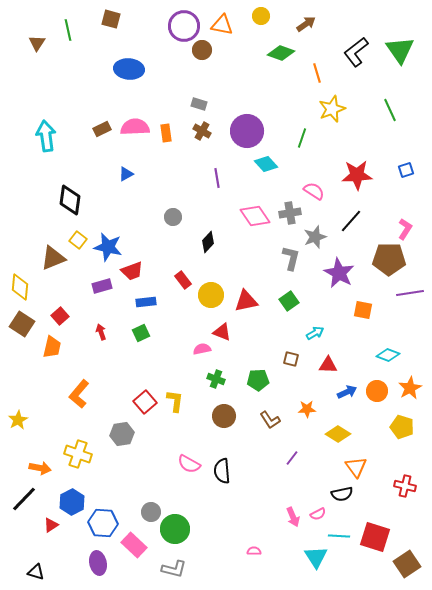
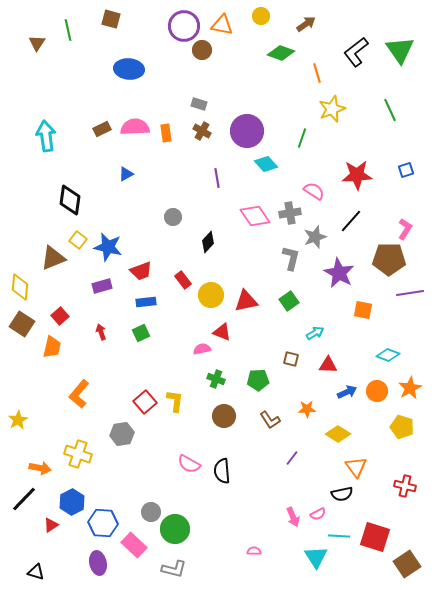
red trapezoid at (132, 271): moved 9 px right
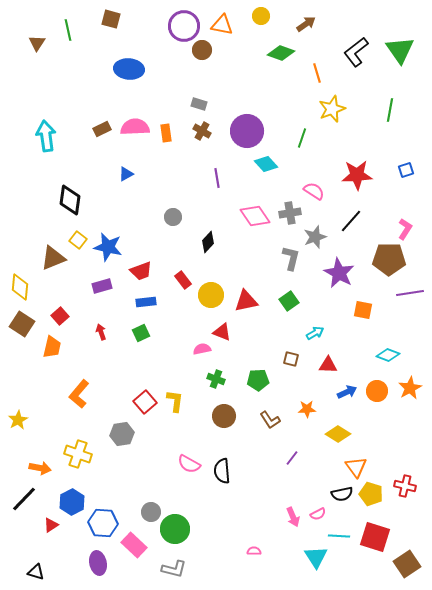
green line at (390, 110): rotated 35 degrees clockwise
yellow pentagon at (402, 427): moved 31 px left, 67 px down
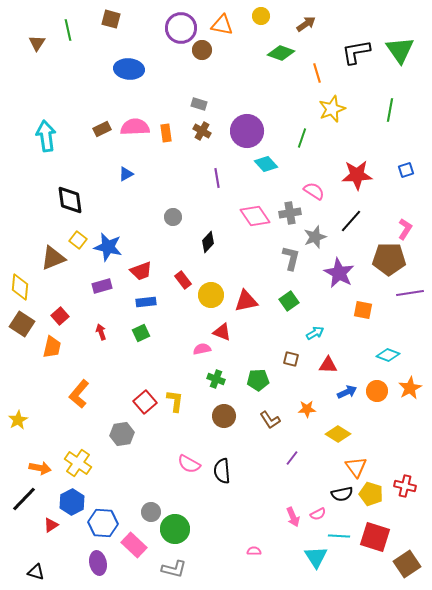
purple circle at (184, 26): moved 3 px left, 2 px down
black L-shape at (356, 52): rotated 28 degrees clockwise
black diamond at (70, 200): rotated 16 degrees counterclockwise
yellow cross at (78, 454): moved 9 px down; rotated 16 degrees clockwise
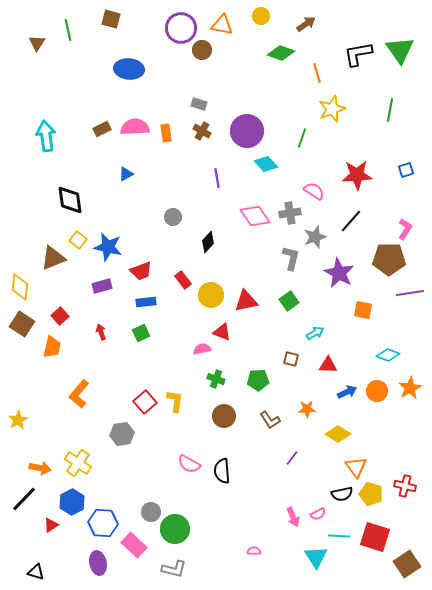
black L-shape at (356, 52): moved 2 px right, 2 px down
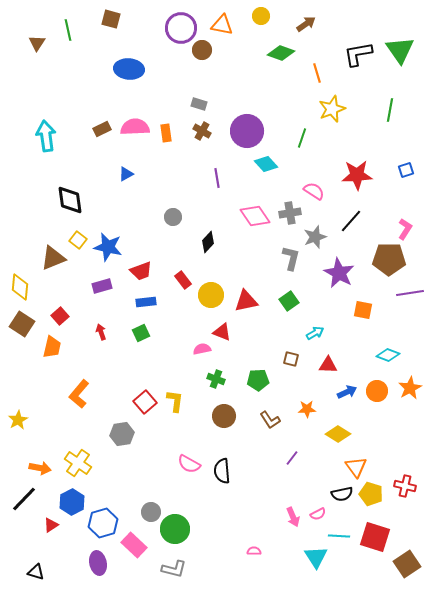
blue hexagon at (103, 523): rotated 20 degrees counterclockwise
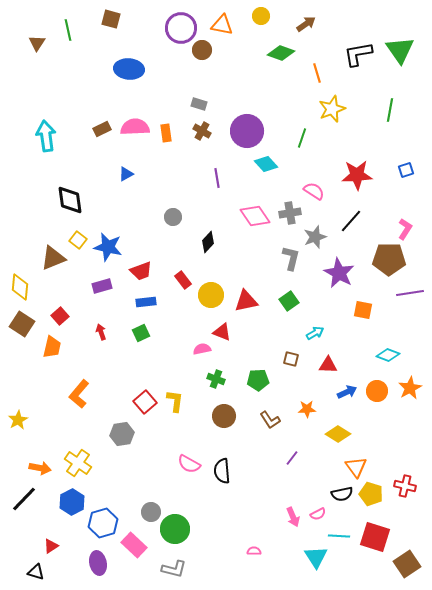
red triangle at (51, 525): moved 21 px down
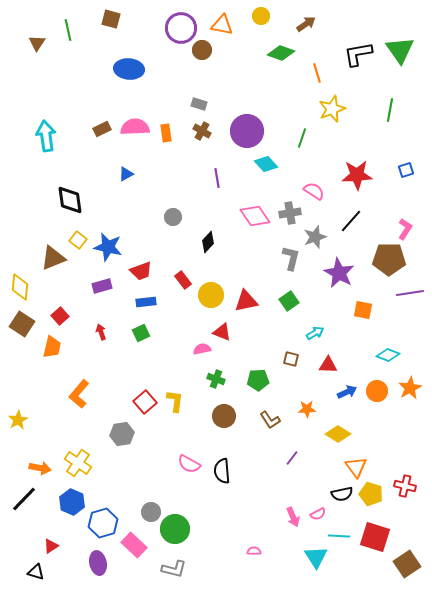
blue hexagon at (72, 502): rotated 10 degrees counterclockwise
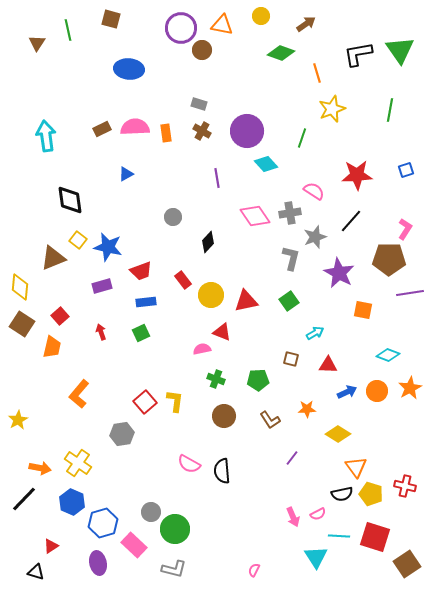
pink semicircle at (254, 551): moved 19 px down; rotated 64 degrees counterclockwise
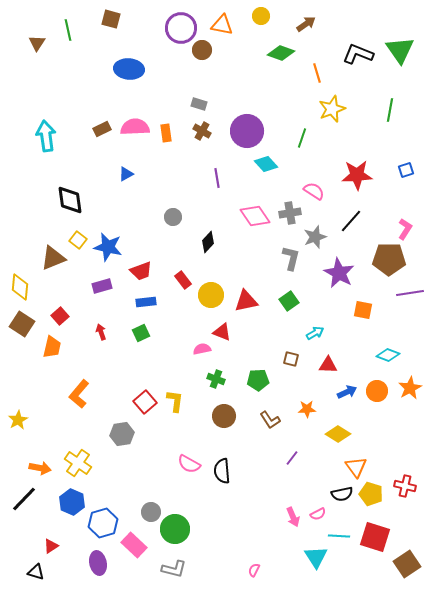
black L-shape at (358, 54): rotated 32 degrees clockwise
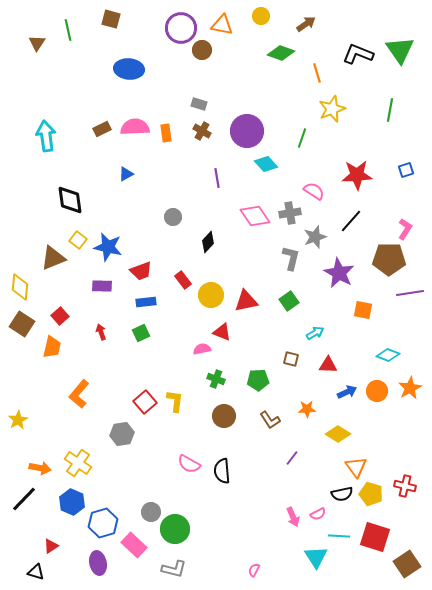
purple rectangle at (102, 286): rotated 18 degrees clockwise
